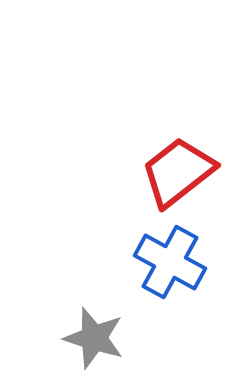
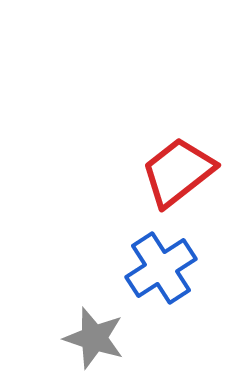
blue cross: moved 9 px left, 6 px down; rotated 28 degrees clockwise
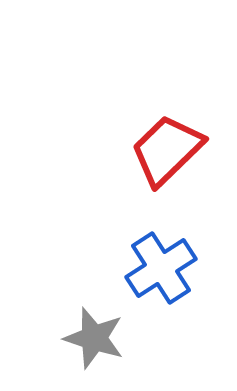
red trapezoid: moved 11 px left, 22 px up; rotated 6 degrees counterclockwise
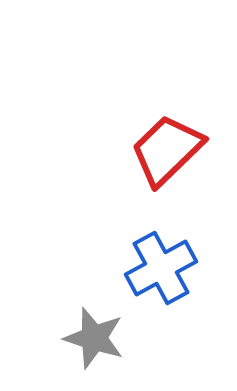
blue cross: rotated 4 degrees clockwise
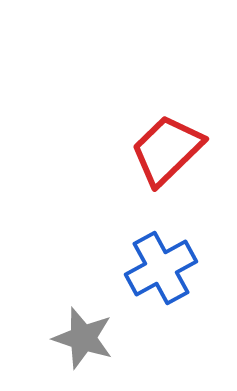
gray star: moved 11 px left
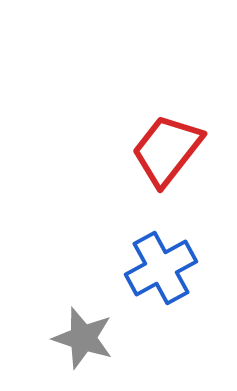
red trapezoid: rotated 8 degrees counterclockwise
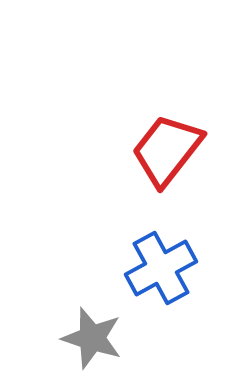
gray star: moved 9 px right
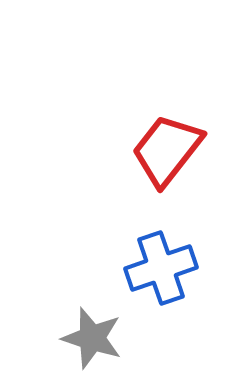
blue cross: rotated 10 degrees clockwise
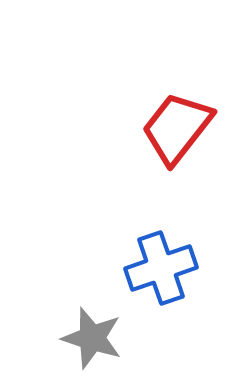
red trapezoid: moved 10 px right, 22 px up
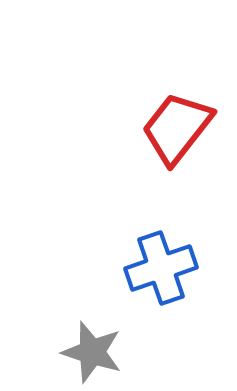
gray star: moved 14 px down
